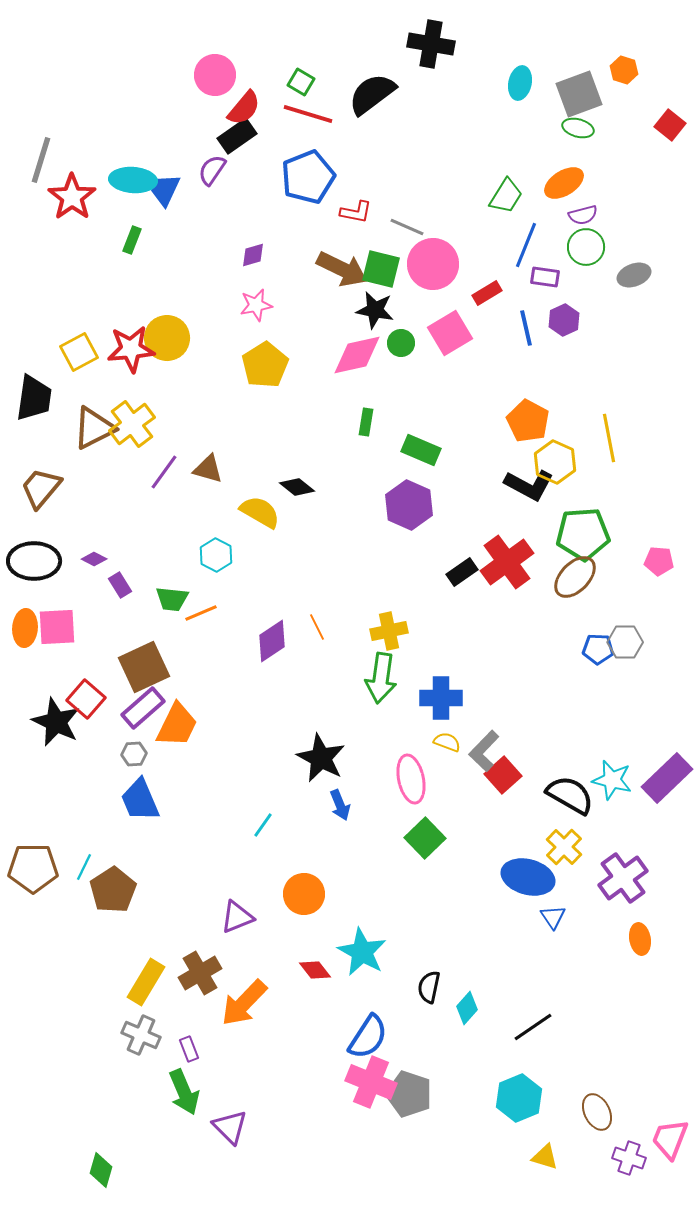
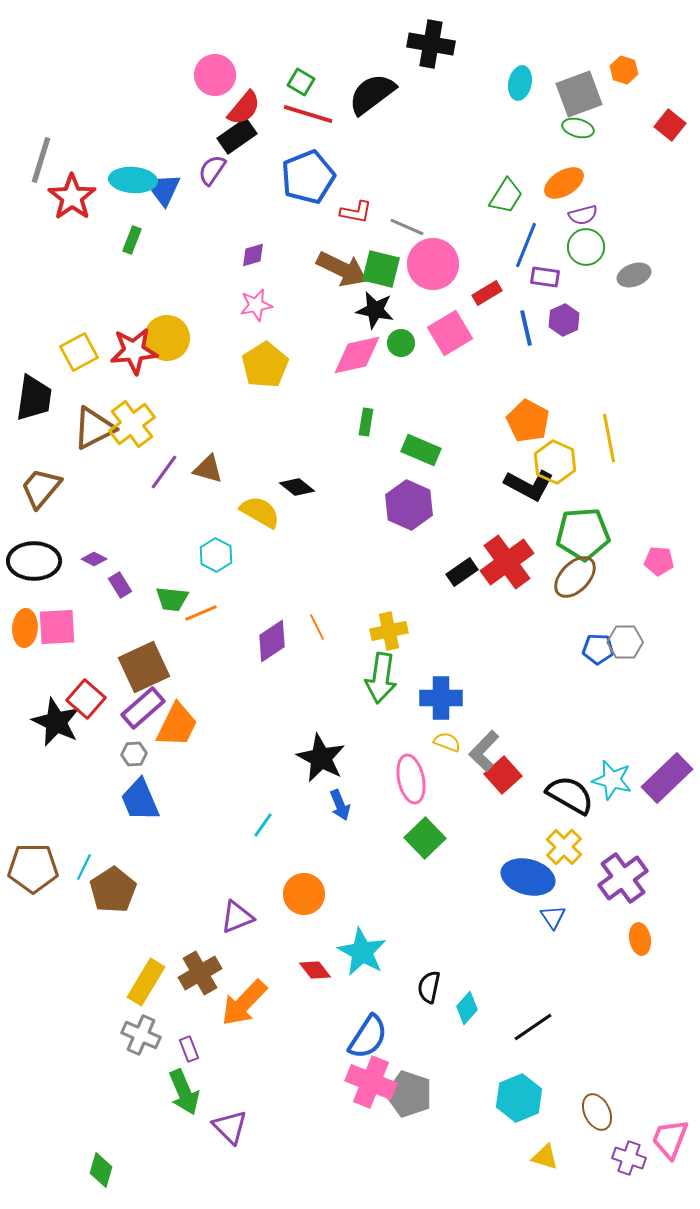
red star at (131, 349): moved 3 px right, 2 px down
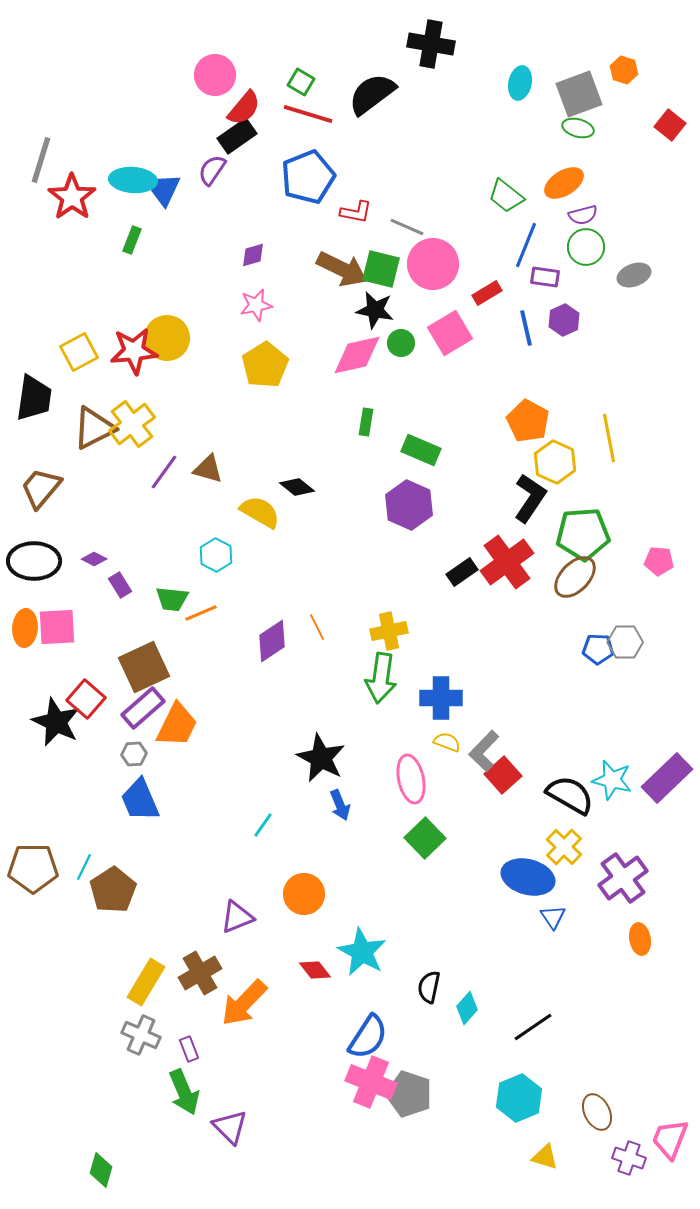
green trapezoid at (506, 196): rotated 96 degrees clockwise
black L-shape at (529, 485): moved 1 px right, 13 px down; rotated 84 degrees counterclockwise
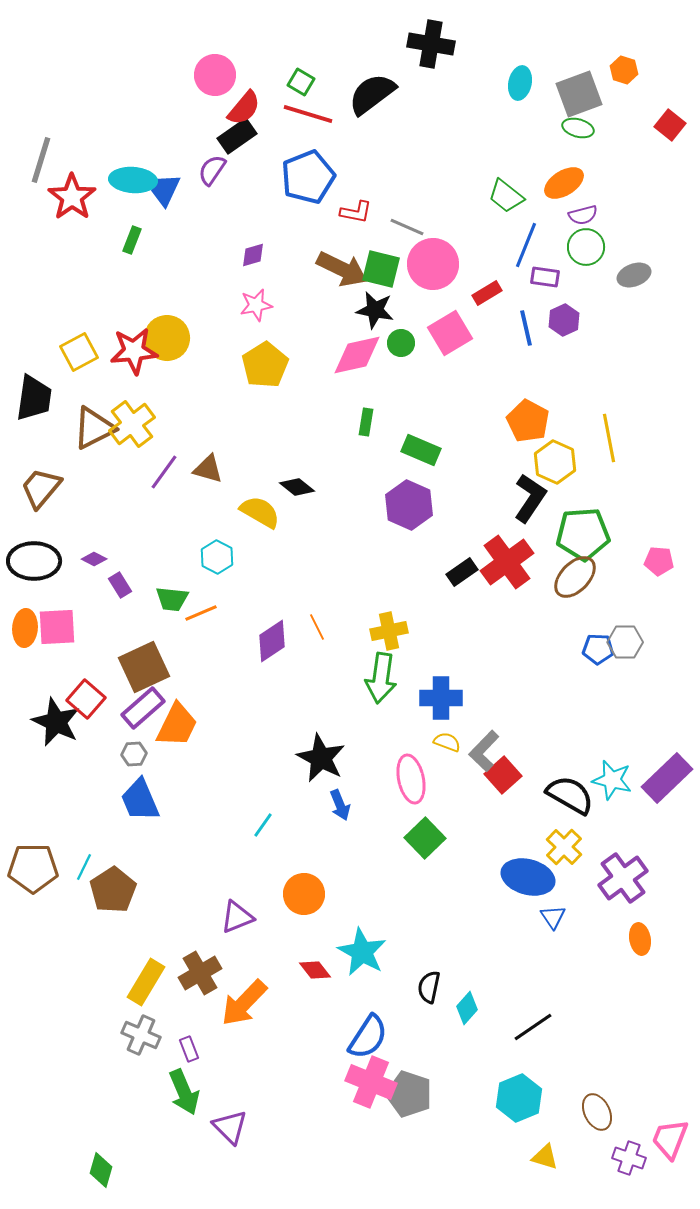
cyan hexagon at (216, 555): moved 1 px right, 2 px down
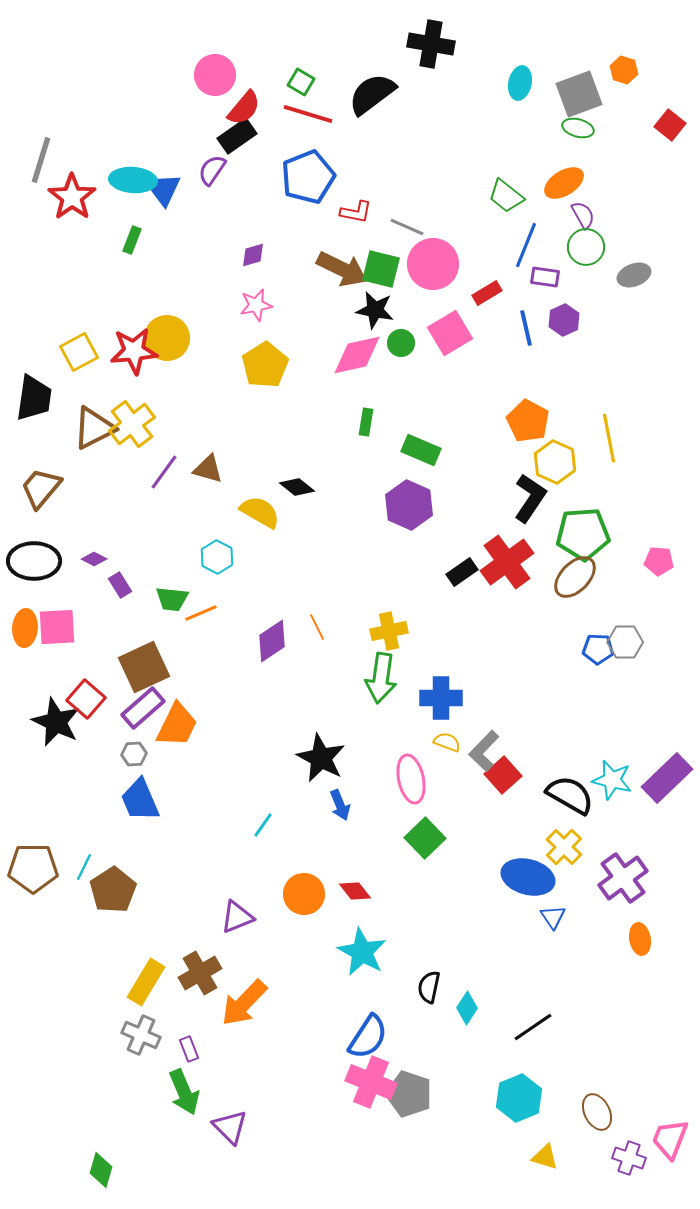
purple semicircle at (583, 215): rotated 104 degrees counterclockwise
red diamond at (315, 970): moved 40 px right, 79 px up
cyan diamond at (467, 1008): rotated 8 degrees counterclockwise
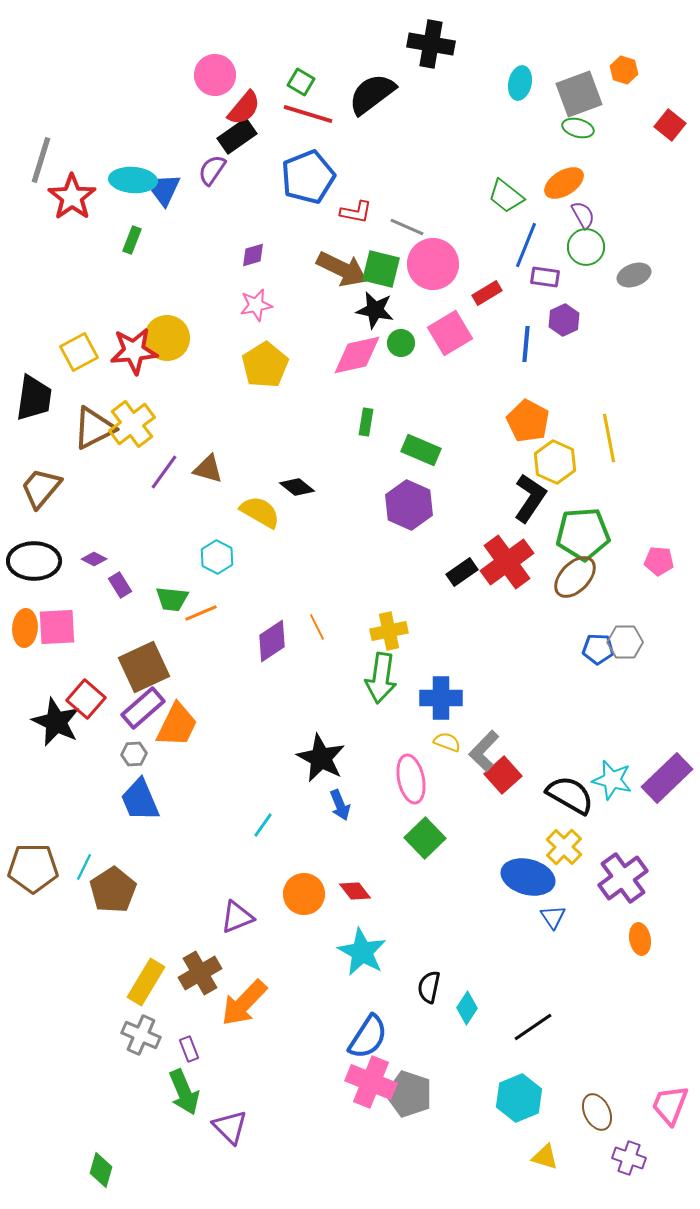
blue line at (526, 328): moved 16 px down; rotated 18 degrees clockwise
pink trapezoid at (670, 1139): moved 34 px up
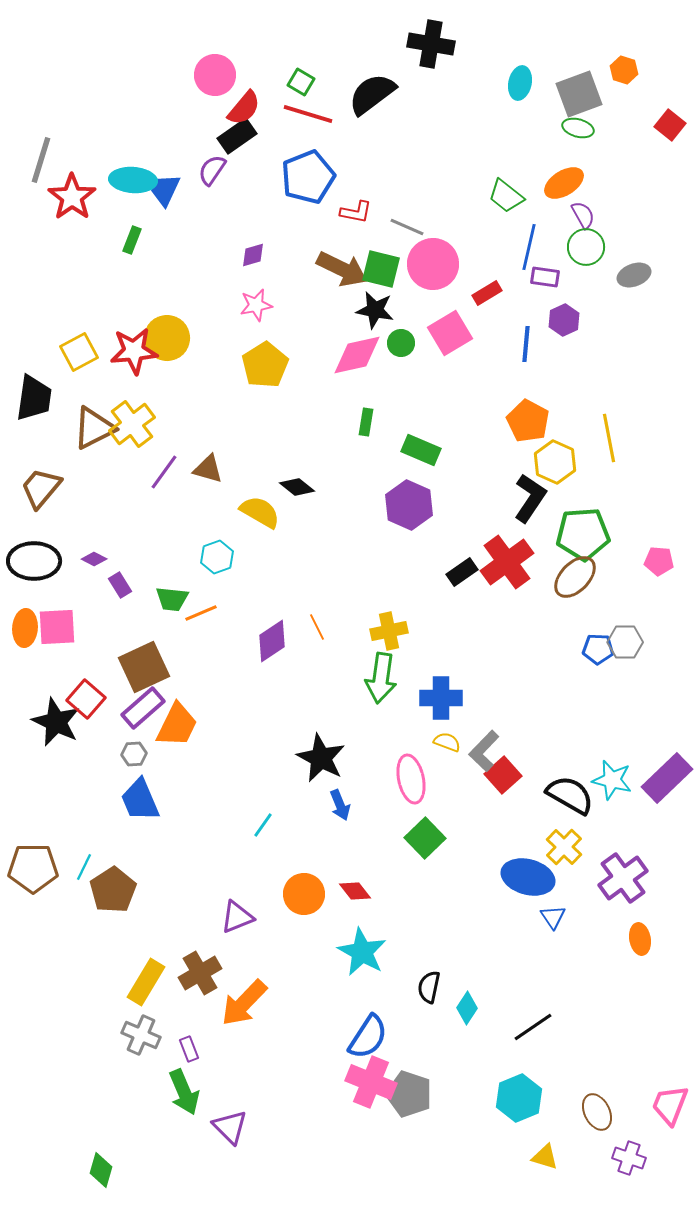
blue line at (526, 245): moved 3 px right, 2 px down; rotated 9 degrees counterclockwise
cyan hexagon at (217, 557): rotated 12 degrees clockwise
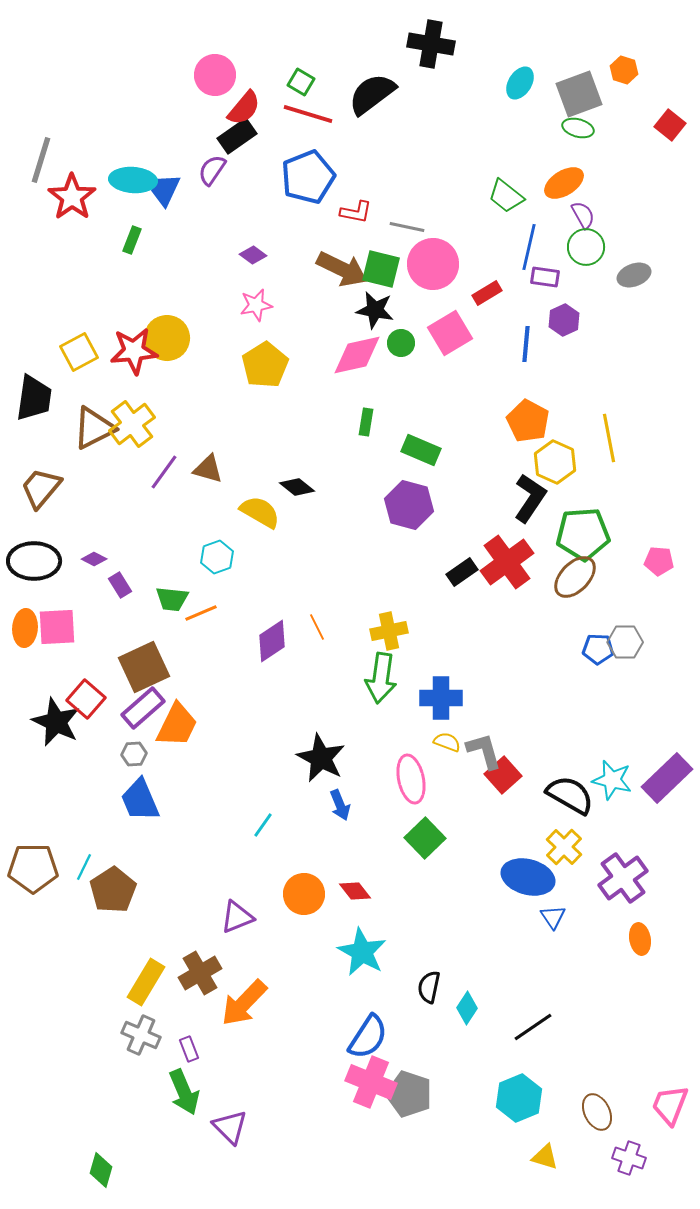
cyan ellipse at (520, 83): rotated 20 degrees clockwise
gray line at (407, 227): rotated 12 degrees counterclockwise
purple diamond at (253, 255): rotated 52 degrees clockwise
purple hexagon at (409, 505): rotated 9 degrees counterclockwise
gray L-shape at (484, 751): rotated 120 degrees clockwise
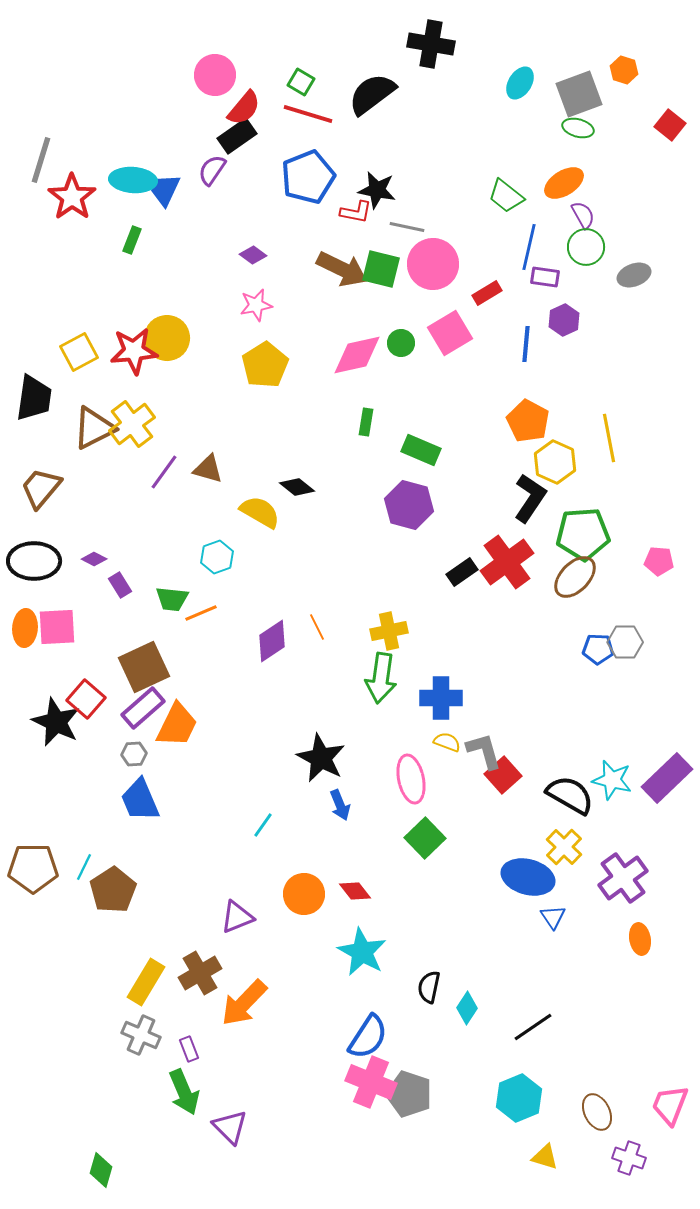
black star at (375, 310): moved 2 px right, 120 px up
